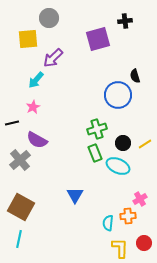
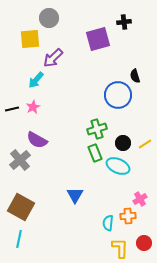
black cross: moved 1 px left, 1 px down
yellow square: moved 2 px right
black line: moved 14 px up
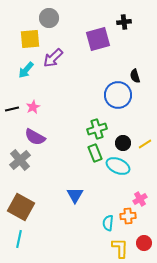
cyan arrow: moved 10 px left, 10 px up
purple semicircle: moved 2 px left, 3 px up
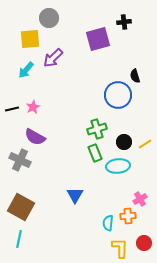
black circle: moved 1 px right, 1 px up
gray cross: rotated 25 degrees counterclockwise
cyan ellipse: rotated 30 degrees counterclockwise
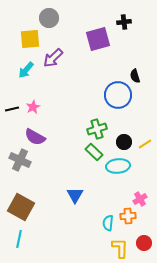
green rectangle: moved 1 px left, 1 px up; rotated 24 degrees counterclockwise
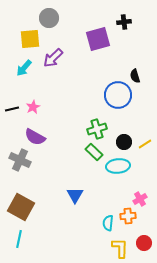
cyan arrow: moved 2 px left, 2 px up
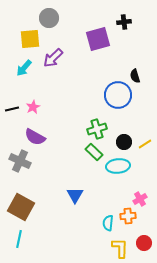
gray cross: moved 1 px down
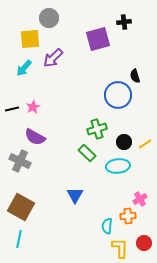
green rectangle: moved 7 px left, 1 px down
cyan semicircle: moved 1 px left, 3 px down
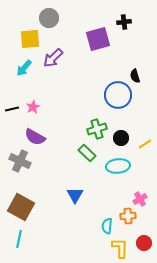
black circle: moved 3 px left, 4 px up
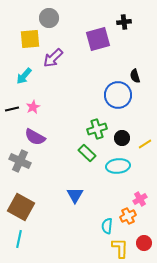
cyan arrow: moved 8 px down
black circle: moved 1 px right
orange cross: rotated 21 degrees counterclockwise
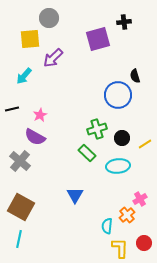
pink star: moved 7 px right, 8 px down
gray cross: rotated 15 degrees clockwise
orange cross: moved 1 px left, 1 px up; rotated 14 degrees counterclockwise
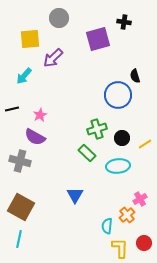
gray circle: moved 10 px right
black cross: rotated 16 degrees clockwise
gray cross: rotated 25 degrees counterclockwise
